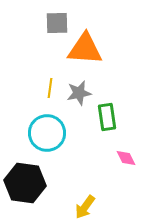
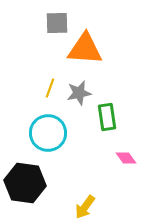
yellow line: rotated 12 degrees clockwise
cyan circle: moved 1 px right
pink diamond: rotated 10 degrees counterclockwise
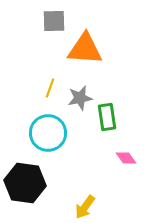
gray square: moved 3 px left, 2 px up
gray star: moved 1 px right, 5 px down
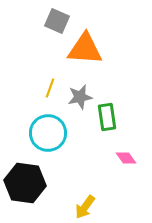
gray square: moved 3 px right; rotated 25 degrees clockwise
gray star: moved 1 px up
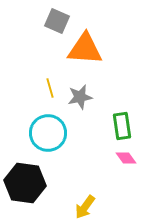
yellow line: rotated 36 degrees counterclockwise
green rectangle: moved 15 px right, 9 px down
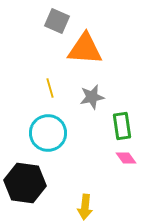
gray star: moved 12 px right
yellow arrow: rotated 30 degrees counterclockwise
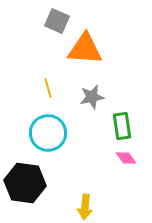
yellow line: moved 2 px left
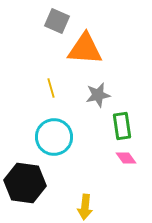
yellow line: moved 3 px right
gray star: moved 6 px right, 2 px up
cyan circle: moved 6 px right, 4 px down
